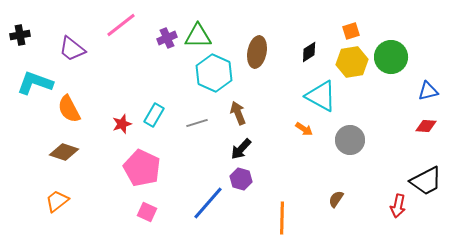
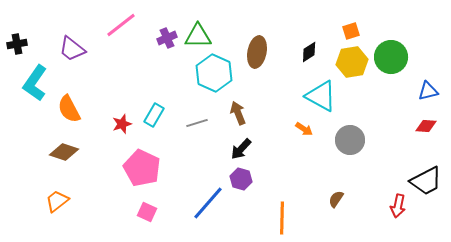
black cross: moved 3 px left, 9 px down
cyan L-shape: rotated 75 degrees counterclockwise
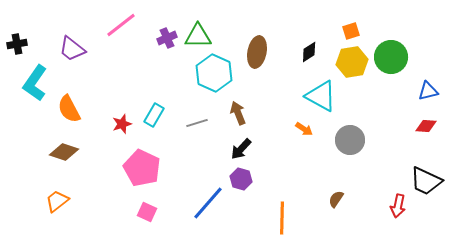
black trapezoid: rotated 52 degrees clockwise
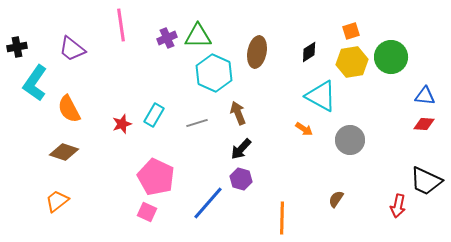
pink line: rotated 60 degrees counterclockwise
black cross: moved 3 px down
blue triangle: moved 3 px left, 5 px down; rotated 20 degrees clockwise
red diamond: moved 2 px left, 2 px up
pink pentagon: moved 14 px right, 9 px down
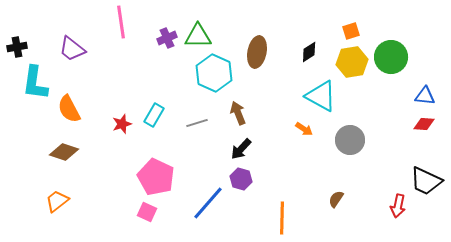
pink line: moved 3 px up
cyan L-shape: rotated 27 degrees counterclockwise
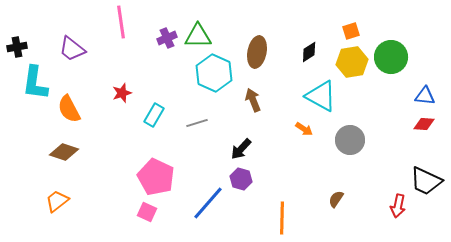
brown arrow: moved 15 px right, 13 px up
red star: moved 31 px up
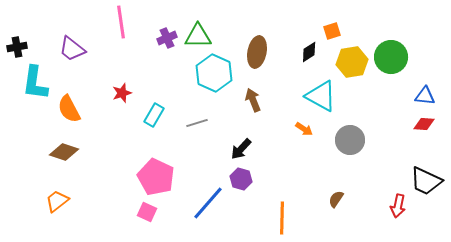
orange square: moved 19 px left
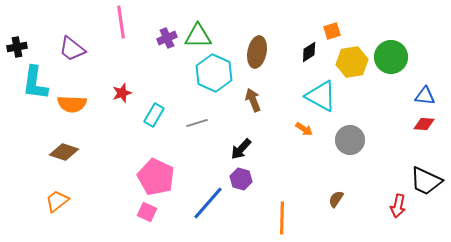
orange semicircle: moved 3 px right, 5 px up; rotated 60 degrees counterclockwise
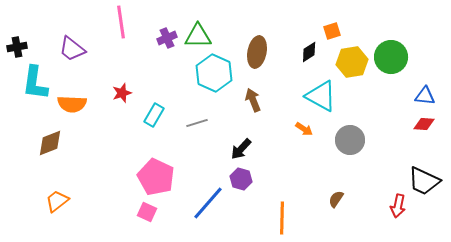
brown diamond: moved 14 px left, 9 px up; rotated 40 degrees counterclockwise
black trapezoid: moved 2 px left
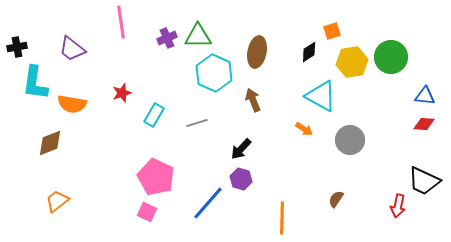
orange semicircle: rotated 8 degrees clockwise
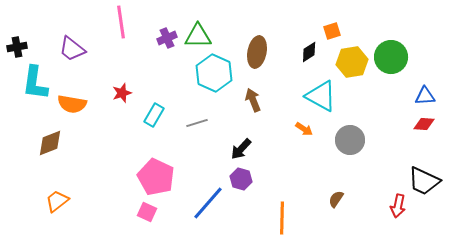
blue triangle: rotated 10 degrees counterclockwise
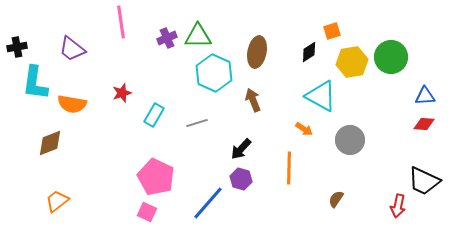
orange line: moved 7 px right, 50 px up
